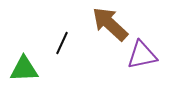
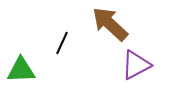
purple triangle: moved 6 px left, 10 px down; rotated 16 degrees counterclockwise
green triangle: moved 3 px left, 1 px down
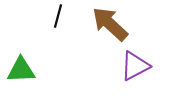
black line: moved 4 px left, 27 px up; rotated 10 degrees counterclockwise
purple triangle: moved 1 px left, 1 px down
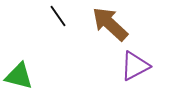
black line: rotated 50 degrees counterclockwise
green triangle: moved 2 px left, 6 px down; rotated 16 degrees clockwise
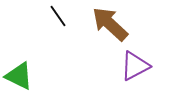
green triangle: rotated 12 degrees clockwise
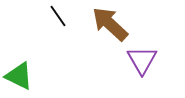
purple triangle: moved 7 px right, 6 px up; rotated 32 degrees counterclockwise
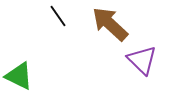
purple triangle: rotated 16 degrees counterclockwise
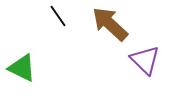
purple triangle: moved 3 px right
green triangle: moved 3 px right, 8 px up
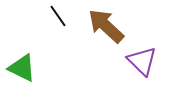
brown arrow: moved 4 px left, 2 px down
purple triangle: moved 3 px left, 1 px down
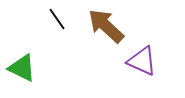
black line: moved 1 px left, 3 px down
purple triangle: rotated 20 degrees counterclockwise
